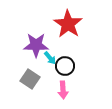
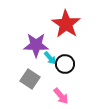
red star: moved 2 px left
black circle: moved 2 px up
pink arrow: moved 2 px left, 6 px down; rotated 36 degrees counterclockwise
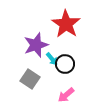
purple star: rotated 20 degrees counterclockwise
cyan arrow: moved 2 px right, 1 px down
pink arrow: moved 5 px right, 1 px up; rotated 90 degrees clockwise
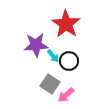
purple star: rotated 15 degrees clockwise
cyan arrow: moved 1 px right, 3 px up
black circle: moved 4 px right, 3 px up
gray square: moved 20 px right, 5 px down
